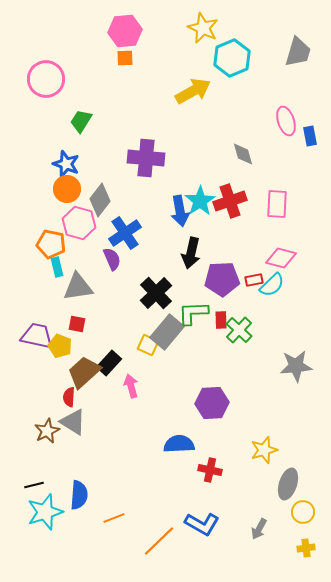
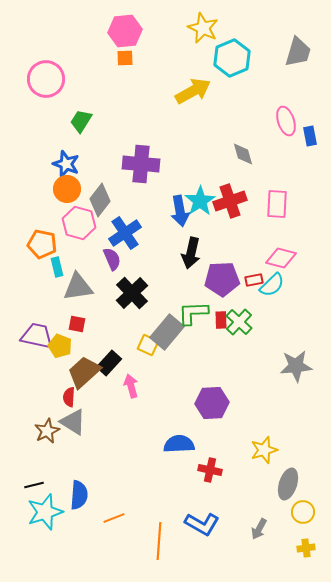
purple cross at (146, 158): moved 5 px left, 6 px down
orange pentagon at (51, 244): moved 9 px left
black cross at (156, 293): moved 24 px left
green cross at (239, 330): moved 8 px up
orange line at (159, 541): rotated 42 degrees counterclockwise
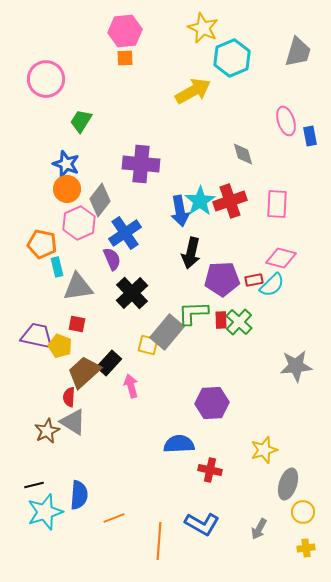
pink hexagon at (79, 223): rotated 20 degrees clockwise
yellow square at (148, 345): rotated 10 degrees counterclockwise
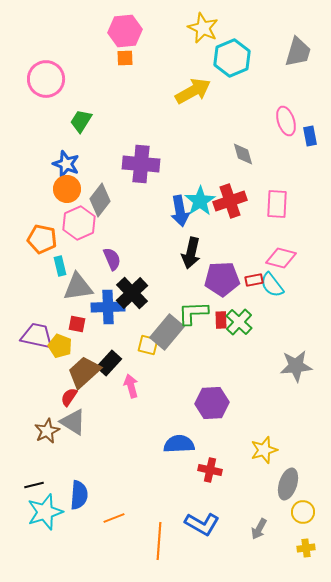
blue cross at (125, 233): moved 17 px left, 74 px down; rotated 32 degrees clockwise
orange pentagon at (42, 244): moved 5 px up
cyan rectangle at (57, 267): moved 3 px right, 1 px up
cyan semicircle at (272, 285): rotated 96 degrees clockwise
red semicircle at (69, 397): rotated 30 degrees clockwise
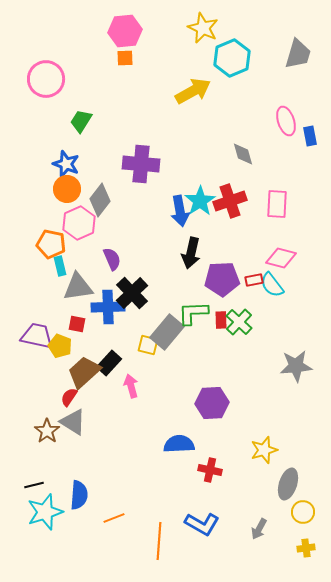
gray trapezoid at (298, 52): moved 2 px down
orange pentagon at (42, 239): moved 9 px right, 5 px down
brown star at (47, 431): rotated 10 degrees counterclockwise
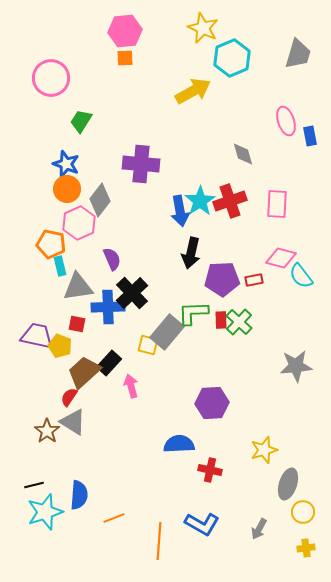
pink circle at (46, 79): moved 5 px right, 1 px up
cyan semicircle at (272, 285): moved 29 px right, 9 px up
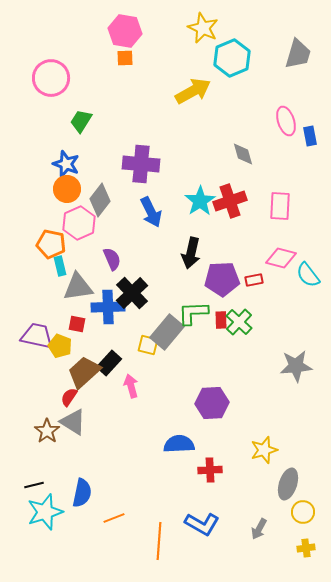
pink hexagon at (125, 31): rotated 16 degrees clockwise
pink rectangle at (277, 204): moved 3 px right, 2 px down
blue arrow at (180, 211): moved 29 px left, 1 px down; rotated 16 degrees counterclockwise
cyan semicircle at (301, 276): moved 7 px right, 1 px up
red cross at (210, 470): rotated 15 degrees counterclockwise
blue semicircle at (79, 495): moved 3 px right, 2 px up; rotated 8 degrees clockwise
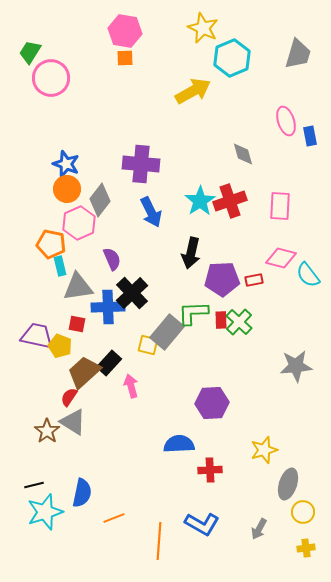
green trapezoid at (81, 121): moved 51 px left, 69 px up
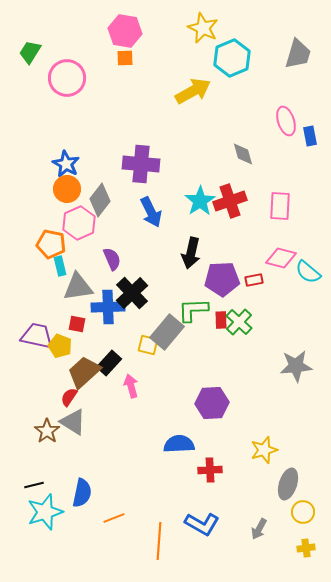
pink circle at (51, 78): moved 16 px right
blue star at (66, 164): rotated 8 degrees clockwise
cyan semicircle at (308, 275): moved 3 px up; rotated 12 degrees counterclockwise
green L-shape at (193, 313): moved 3 px up
